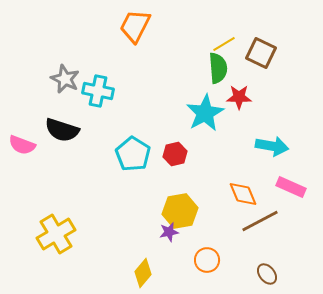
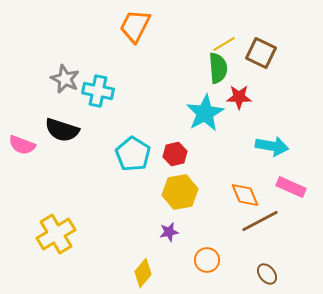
orange diamond: moved 2 px right, 1 px down
yellow hexagon: moved 19 px up
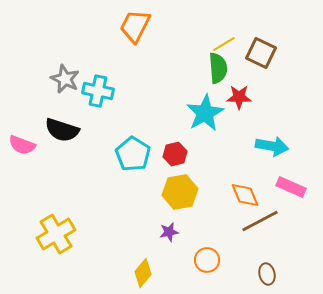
brown ellipse: rotated 25 degrees clockwise
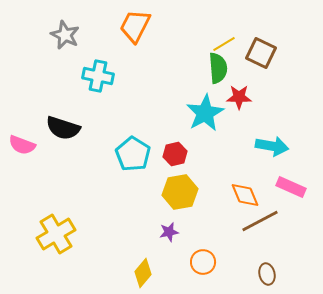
gray star: moved 44 px up
cyan cross: moved 15 px up
black semicircle: moved 1 px right, 2 px up
orange circle: moved 4 px left, 2 px down
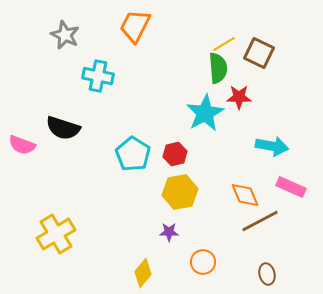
brown square: moved 2 px left
purple star: rotated 12 degrees clockwise
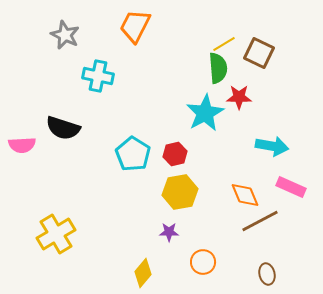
pink semicircle: rotated 24 degrees counterclockwise
